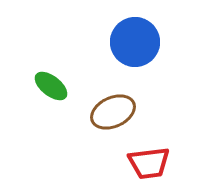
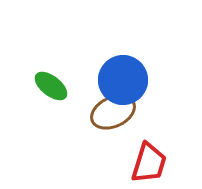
blue circle: moved 12 px left, 38 px down
red trapezoid: rotated 66 degrees counterclockwise
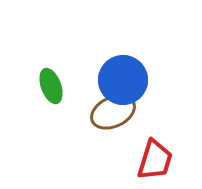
green ellipse: rotated 32 degrees clockwise
red trapezoid: moved 6 px right, 3 px up
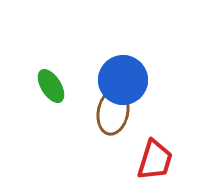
green ellipse: rotated 12 degrees counterclockwise
brown ellipse: rotated 54 degrees counterclockwise
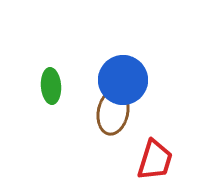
green ellipse: rotated 28 degrees clockwise
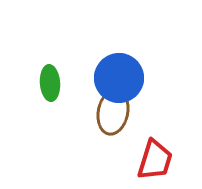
blue circle: moved 4 px left, 2 px up
green ellipse: moved 1 px left, 3 px up
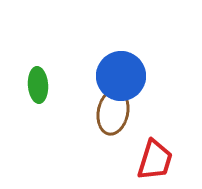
blue circle: moved 2 px right, 2 px up
green ellipse: moved 12 px left, 2 px down
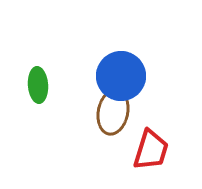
red trapezoid: moved 4 px left, 10 px up
